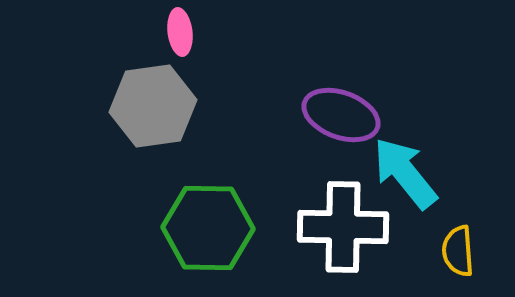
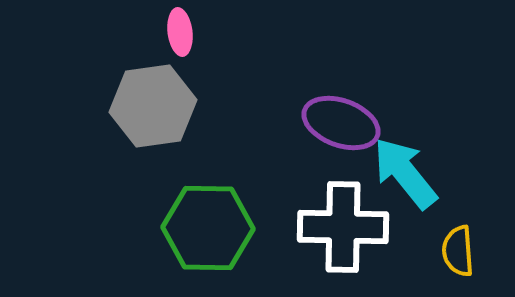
purple ellipse: moved 8 px down
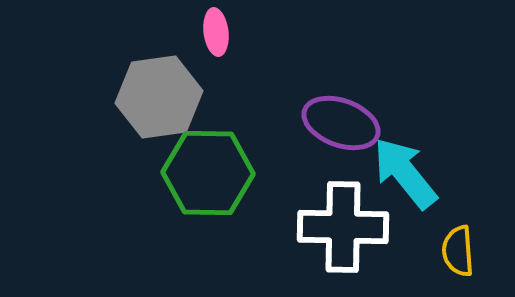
pink ellipse: moved 36 px right
gray hexagon: moved 6 px right, 9 px up
green hexagon: moved 55 px up
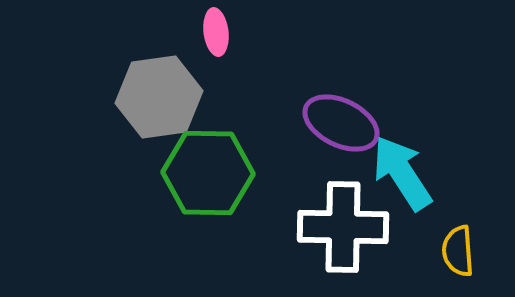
purple ellipse: rotated 6 degrees clockwise
cyan arrow: moved 3 px left; rotated 6 degrees clockwise
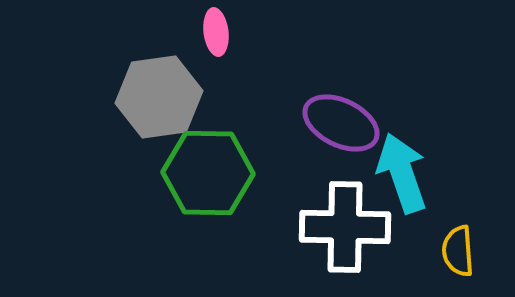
cyan arrow: rotated 14 degrees clockwise
white cross: moved 2 px right
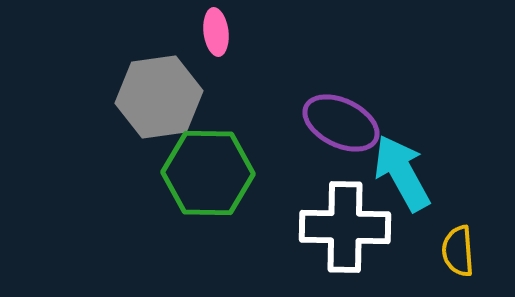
cyan arrow: rotated 10 degrees counterclockwise
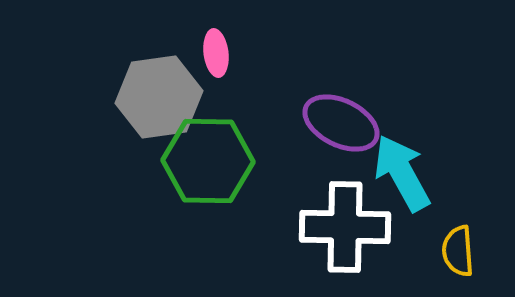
pink ellipse: moved 21 px down
green hexagon: moved 12 px up
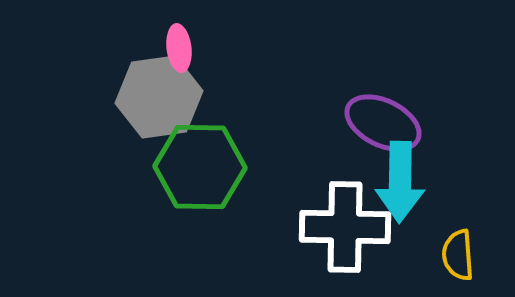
pink ellipse: moved 37 px left, 5 px up
purple ellipse: moved 42 px right
green hexagon: moved 8 px left, 6 px down
cyan arrow: moved 2 px left, 9 px down; rotated 150 degrees counterclockwise
yellow semicircle: moved 4 px down
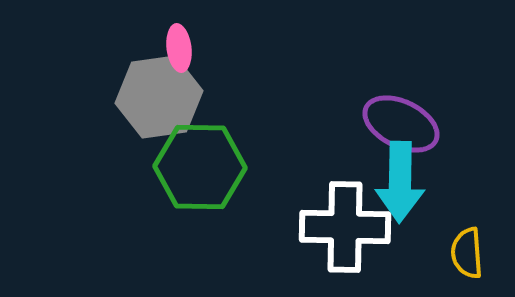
purple ellipse: moved 18 px right, 1 px down
yellow semicircle: moved 9 px right, 2 px up
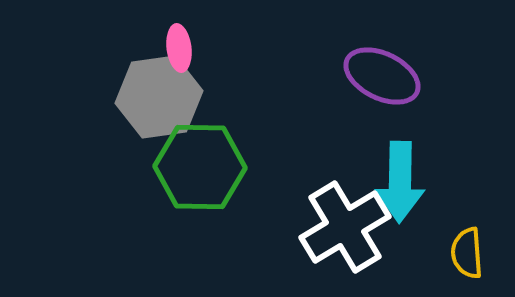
purple ellipse: moved 19 px left, 48 px up
white cross: rotated 32 degrees counterclockwise
